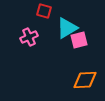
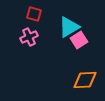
red square: moved 10 px left, 3 px down
cyan triangle: moved 2 px right, 1 px up
pink square: rotated 18 degrees counterclockwise
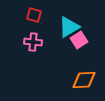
red square: moved 1 px down
pink cross: moved 4 px right, 5 px down; rotated 30 degrees clockwise
orange diamond: moved 1 px left
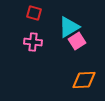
red square: moved 2 px up
pink square: moved 2 px left, 1 px down
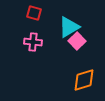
pink square: rotated 12 degrees counterclockwise
orange diamond: rotated 15 degrees counterclockwise
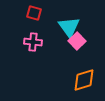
cyan triangle: rotated 35 degrees counterclockwise
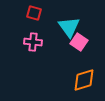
pink square: moved 2 px right, 1 px down; rotated 12 degrees counterclockwise
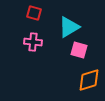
cyan triangle: rotated 35 degrees clockwise
pink square: moved 8 px down; rotated 18 degrees counterclockwise
orange diamond: moved 5 px right
